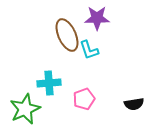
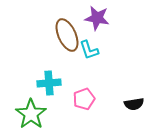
purple star: rotated 10 degrees clockwise
green star: moved 6 px right, 5 px down; rotated 12 degrees counterclockwise
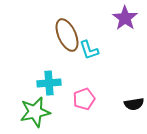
purple star: moved 28 px right; rotated 25 degrees clockwise
green star: moved 4 px right, 2 px up; rotated 24 degrees clockwise
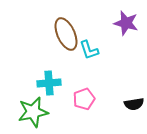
purple star: moved 1 px right, 5 px down; rotated 20 degrees counterclockwise
brown ellipse: moved 1 px left, 1 px up
green star: moved 2 px left
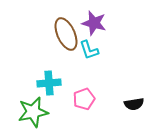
purple star: moved 32 px left
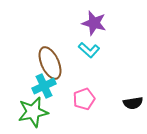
brown ellipse: moved 16 px left, 29 px down
cyan L-shape: rotated 30 degrees counterclockwise
cyan cross: moved 5 px left, 3 px down; rotated 20 degrees counterclockwise
black semicircle: moved 1 px left, 1 px up
